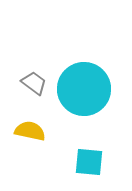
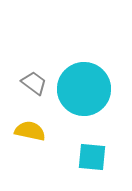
cyan square: moved 3 px right, 5 px up
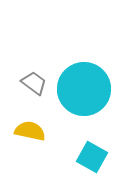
cyan square: rotated 24 degrees clockwise
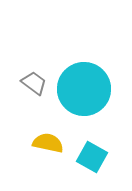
yellow semicircle: moved 18 px right, 12 px down
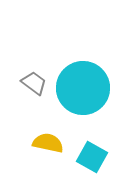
cyan circle: moved 1 px left, 1 px up
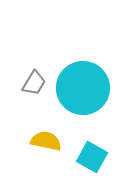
gray trapezoid: rotated 84 degrees clockwise
yellow semicircle: moved 2 px left, 2 px up
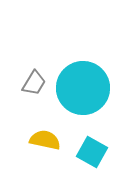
yellow semicircle: moved 1 px left, 1 px up
cyan square: moved 5 px up
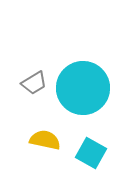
gray trapezoid: rotated 28 degrees clockwise
cyan square: moved 1 px left, 1 px down
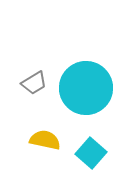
cyan circle: moved 3 px right
cyan square: rotated 12 degrees clockwise
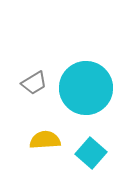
yellow semicircle: rotated 16 degrees counterclockwise
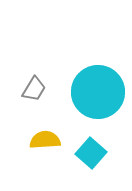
gray trapezoid: moved 6 px down; rotated 28 degrees counterclockwise
cyan circle: moved 12 px right, 4 px down
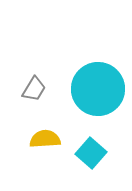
cyan circle: moved 3 px up
yellow semicircle: moved 1 px up
